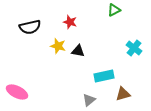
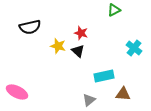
red star: moved 11 px right, 11 px down
black triangle: rotated 32 degrees clockwise
brown triangle: rotated 21 degrees clockwise
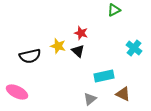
black semicircle: moved 29 px down
brown triangle: rotated 21 degrees clockwise
gray triangle: moved 1 px right, 1 px up
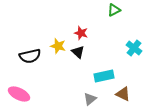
black triangle: moved 1 px down
pink ellipse: moved 2 px right, 2 px down
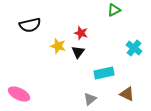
black triangle: rotated 24 degrees clockwise
black semicircle: moved 31 px up
cyan rectangle: moved 3 px up
brown triangle: moved 4 px right
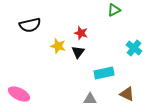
gray triangle: rotated 40 degrees clockwise
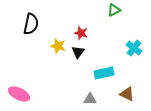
black semicircle: moved 1 px right, 1 px up; rotated 65 degrees counterclockwise
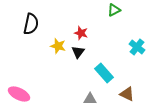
cyan cross: moved 3 px right, 1 px up
cyan rectangle: rotated 60 degrees clockwise
